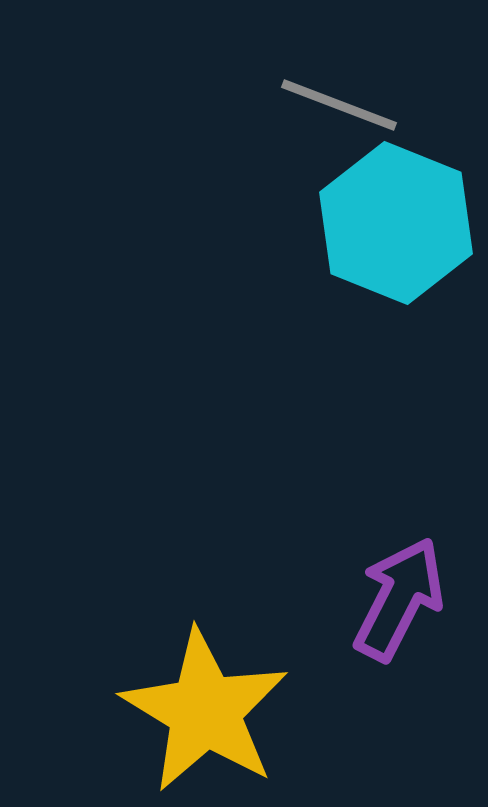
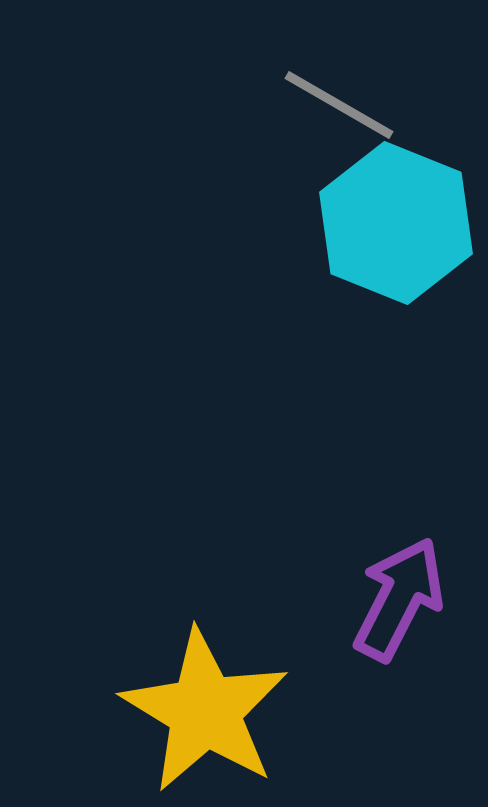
gray line: rotated 9 degrees clockwise
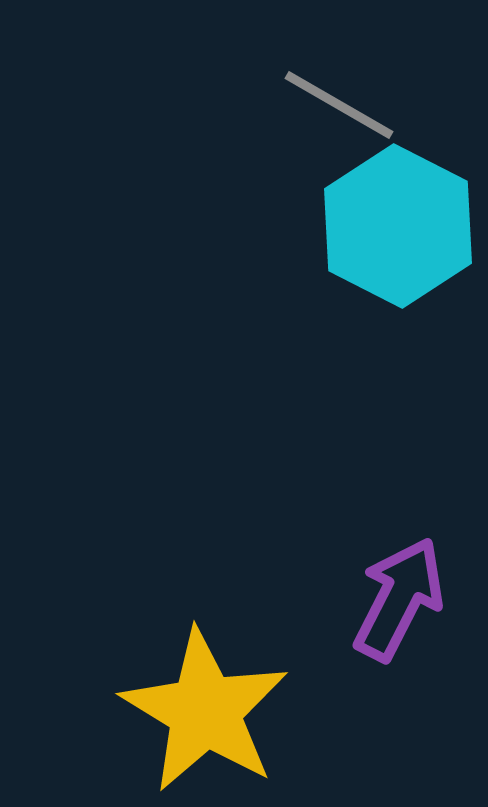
cyan hexagon: moved 2 px right, 3 px down; rotated 5 degrees clockwise
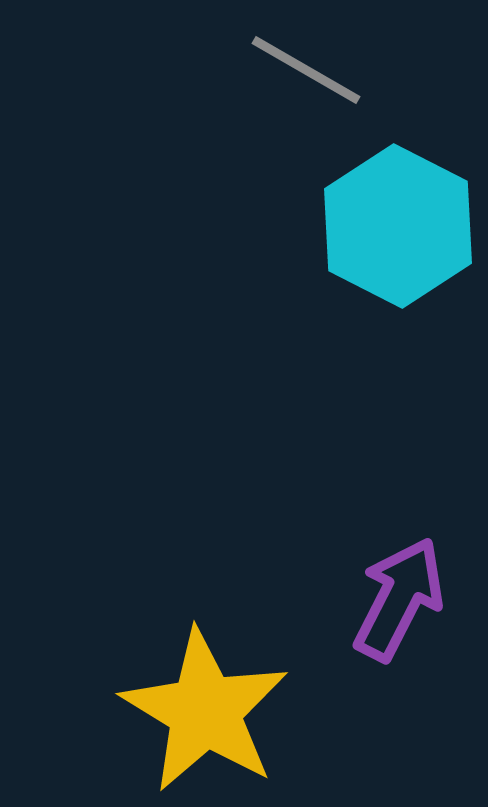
gray line: moved 33 px left, 35 px up
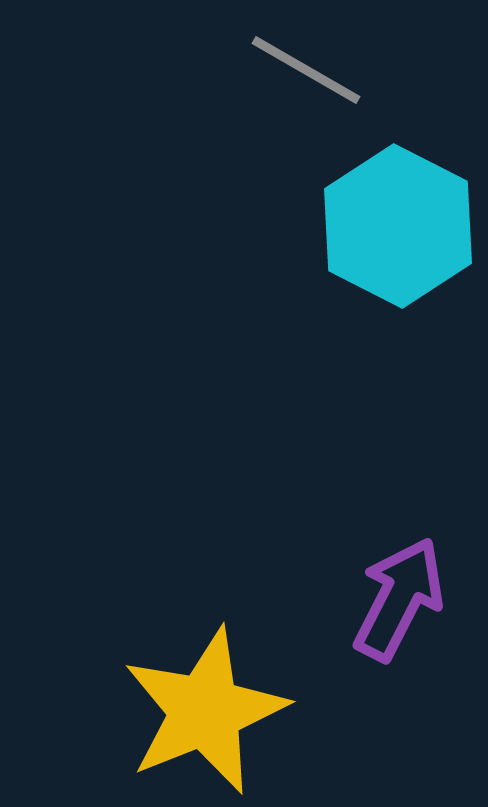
yellow star: rotated 19 degrees clockwise
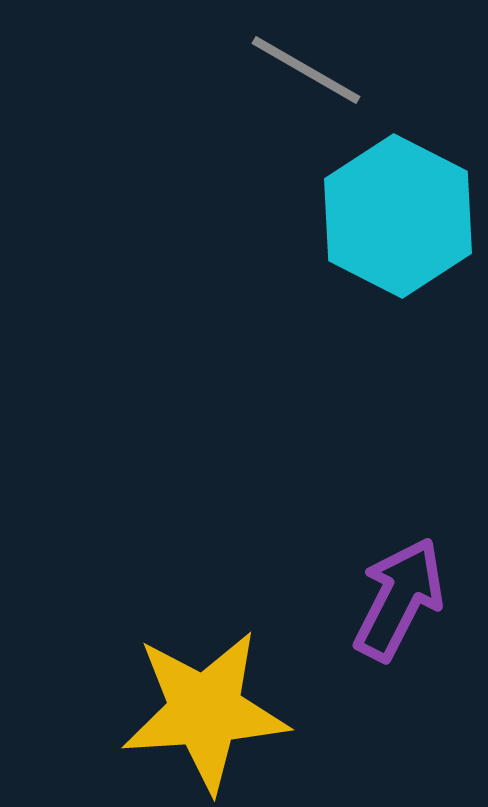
cyan hexagon: moved 10 px up
yellow star: rotated 18 degrees clockwise
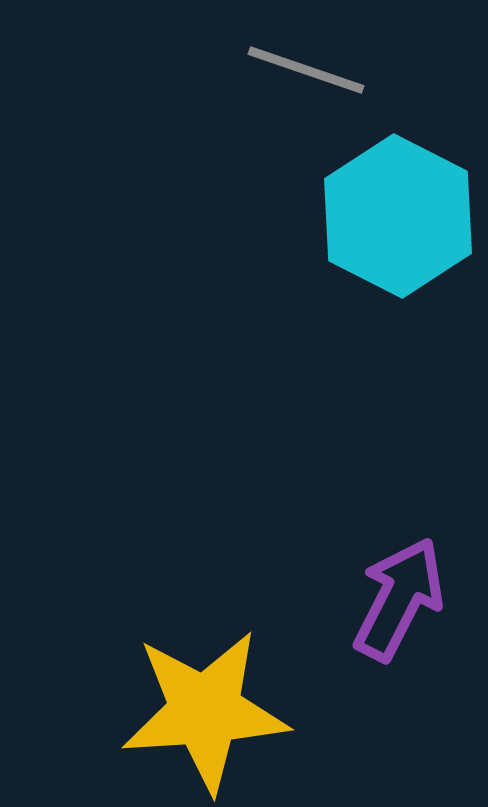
gray line: rotated 11 degrees counterclockwise
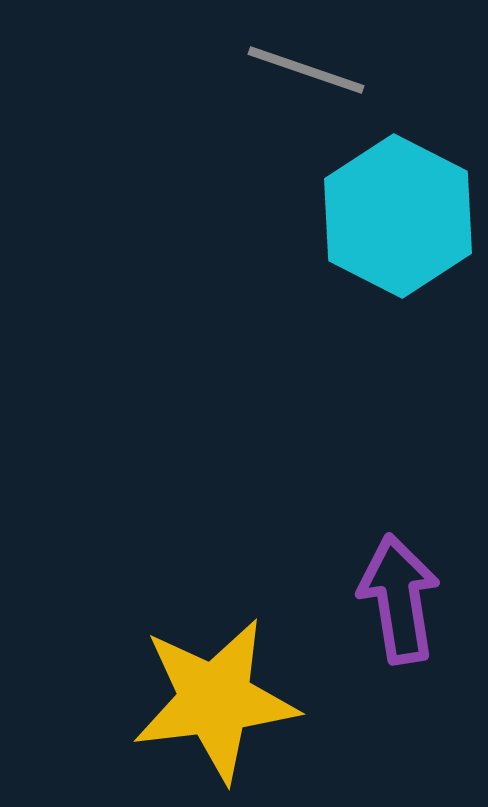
purple arrow: rotated 36 degrees counterclockwise
yellow star: moved 10 px right, 11 px up; rotated 3 degrees counterclockwise
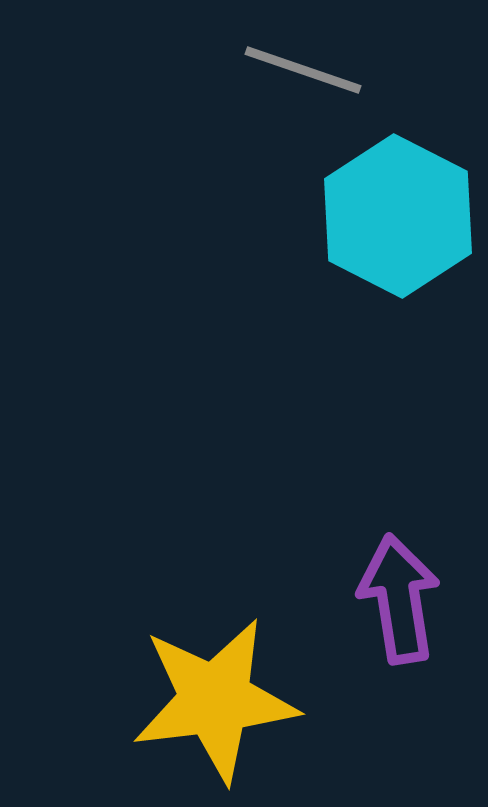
gray line: moved 3 px left
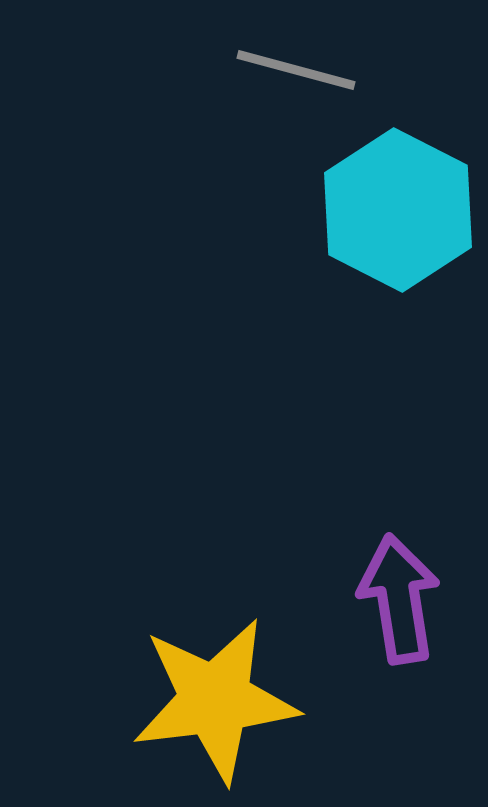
gray line: moved 7 px left; rotated 4 degrees counterclockwise
cyan hexagon: moved 6 px up
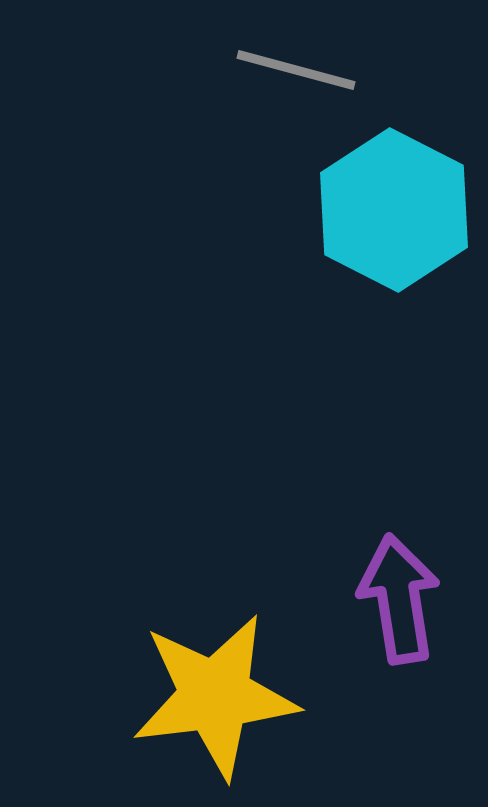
cyan hexagon: moved 4 px left
yellow star: moved 4 px up
